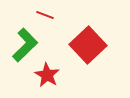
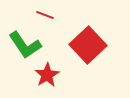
green L-shape: rotated 100 degrees clockwise
red star: rotated 10 degrees clockwise
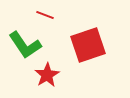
red square: rotated 24 degrees clockwise
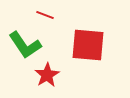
red square: rotated 24 degrees clockwise
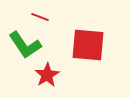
red line: moved 5 px left, 2 px down
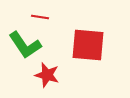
red line: rotated 12 degrees counterclockwise
red star: rotated 25 degrees counterclockwise
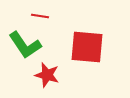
red line: moved 1 px up
red square: moved 1 px left, 2 px down
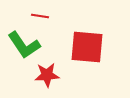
green L-shape: moved 1 px left
red star: rotated 20 degrees counterclockwise
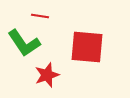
green L-shape: moved 2 px up
red star: rotated 15 degrees counterclockwise
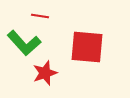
green L-shape: rotated 8 degrees counterclockwise
red star: moved 2 px left, 2 px up
